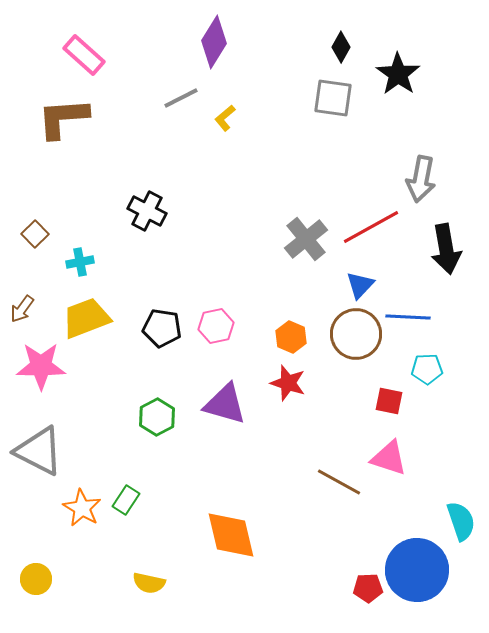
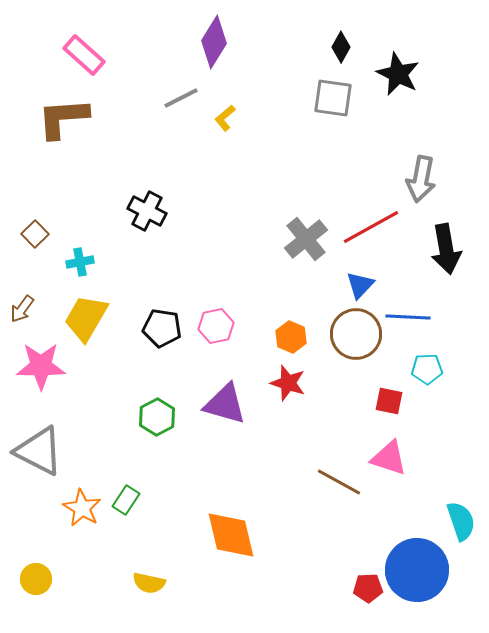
black star: rotated 9 degrees counterclockwise
yellow trapezoid: rotated 39 degrees counterclockwise
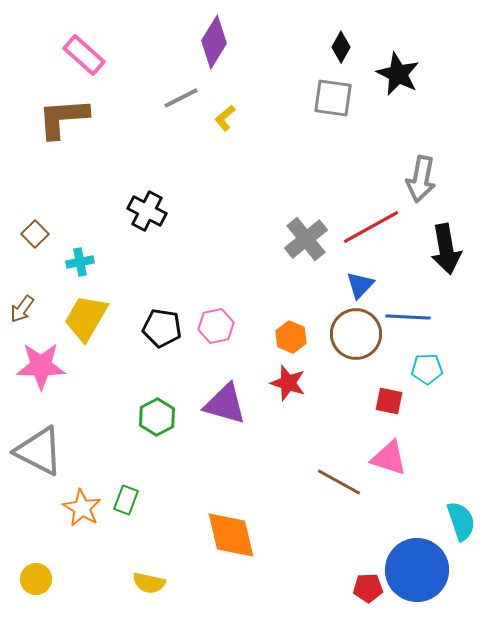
green rectangle: rotated 12 degrees counterclockwise
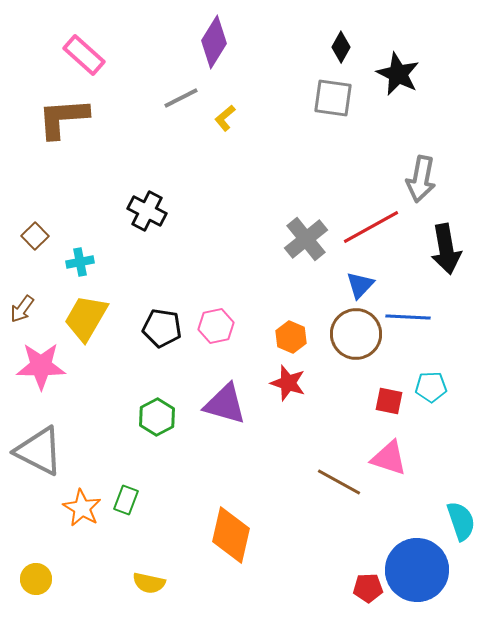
brown square: moved 2 px down
cyan pentagon: moved 4 px right, 18 px down
orange diamond: rotated 26 degrees clockwise
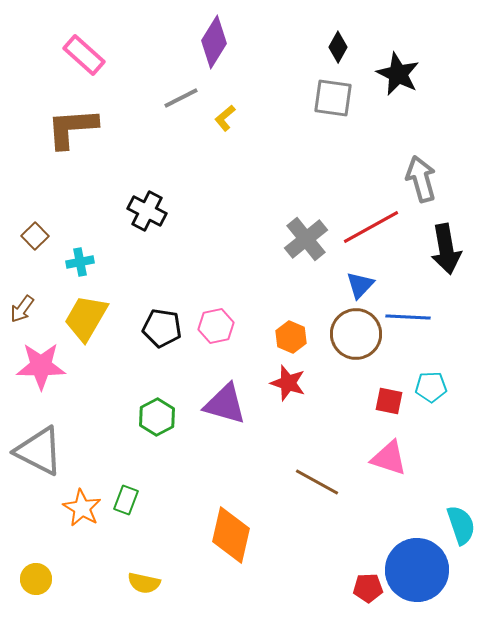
black diamond: moved 3 px left
brown L-shape: moved 9 px right, 10 px down
gray arrow: rotated 153 degrees clockwise
brown line: moved 22 px left
cyan semicircle: moved 4 px down
yellow semicircle: moved 5 px left
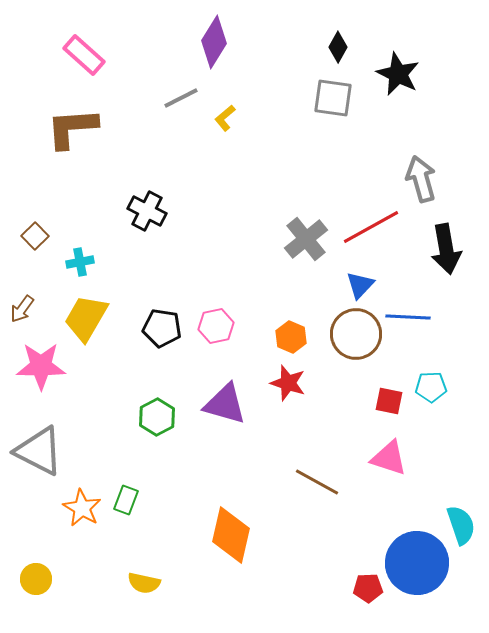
blue circle: moved 7 px up
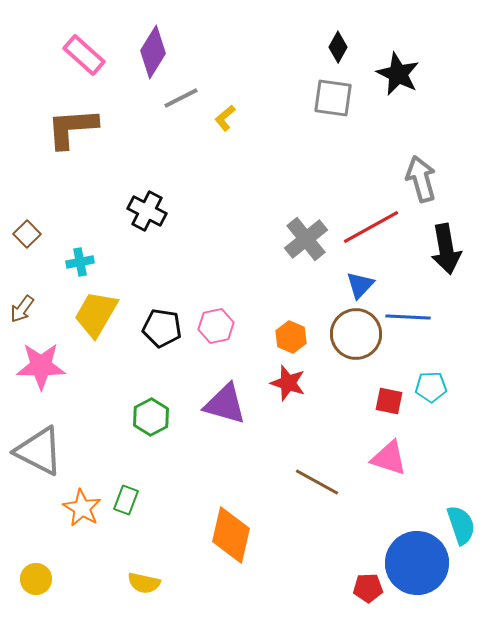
purple diamond: moved 61 px left, 10 px down
brown square: moved 8 px left, 2 px up
yellow trapezoid: moved 10 px right, 4 px up
green hexagon: moved 6 px left
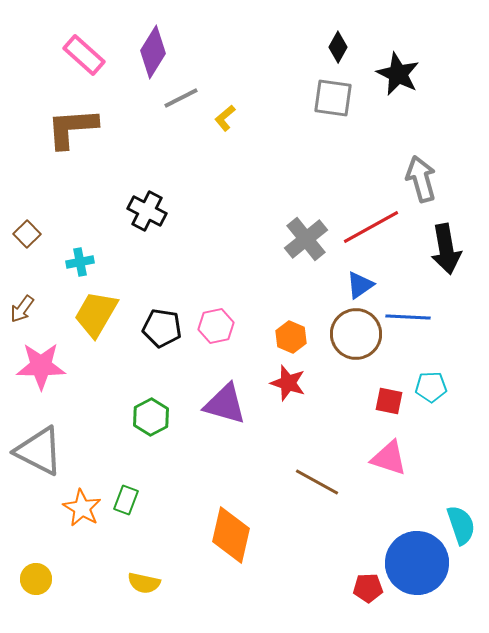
blue triangle: rotated 12 degrees clockwise
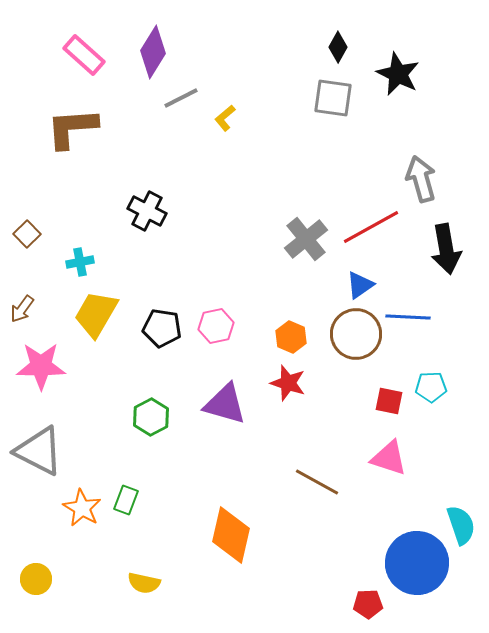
red pentagon: moved 16 px down
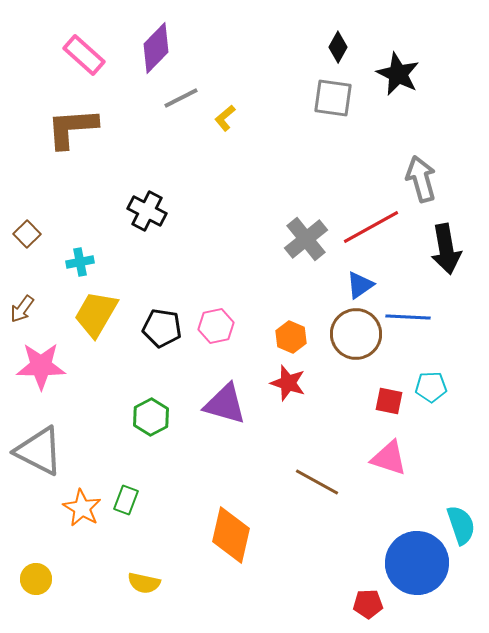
purple diamond: moved 3 px right, 4 px up; rotated 12 degrees clockwise
